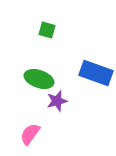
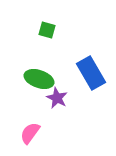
blue rectangle: moved 5 px left; rotated 40 degrees clockwise
purple star: moved 3 px up; rotated 30 degrees counterclockwise
pink semicircle: moved 1 px up
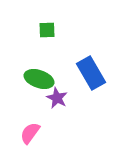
green square: rotated 18 degrees counterclockwise
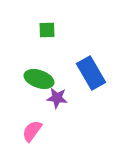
purple star: rotated 20 degrees counterclockwise
pink semicircle: moved 2 px right, 2 px up
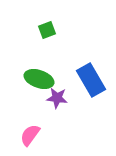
green square: rotated 18 degrees counterclockwise
blue rectangle: moved 7 px down
pink semicircle: moved 2 px left, 4 px down
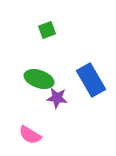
pink semicircle: rotated 95 degrees counterclockwise
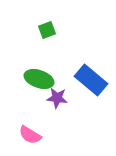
blue rectangle: rotated 20 degrees counterclockwise
